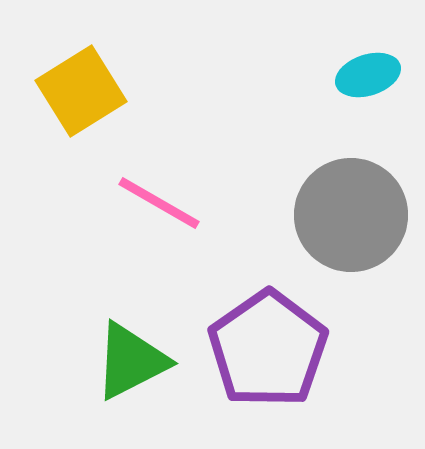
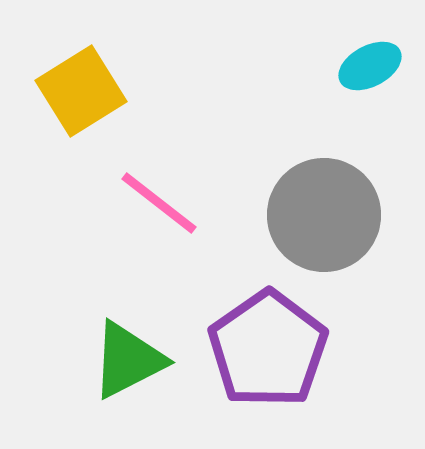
cyan ellipse: moved 2 px right, 9 px up; rotated 10 degrees counterclockwise
pink line: rotated 8 degrees clockwise
gray circle: moved 27 px left
green triangle: moved 3 px left, 1 px up
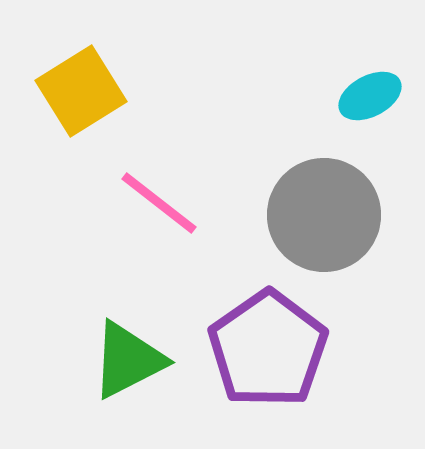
cyan ellipse: moved 30 px down
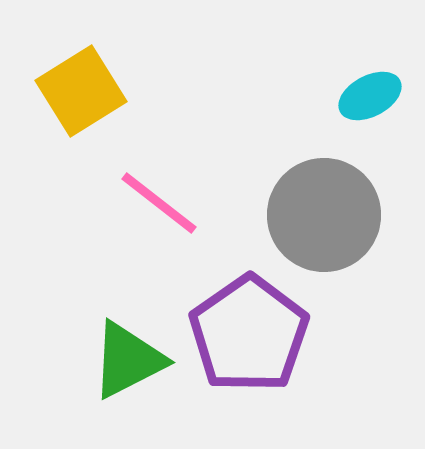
purple pentagon: moved 19 px left, 15 px up
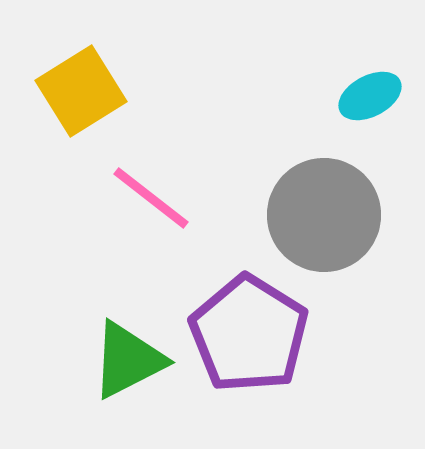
pink line: moved 8 px left, 5 px up
purple pentagon: rotated 5 degrees counterclockwise
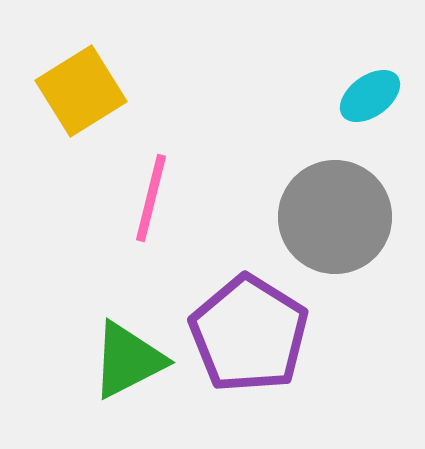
cyan ellipse: rotated 8 degrees counterclockwise
pink line: rotated 66 degrees clockwise
gray circle: moved 11 px right, 2 px down
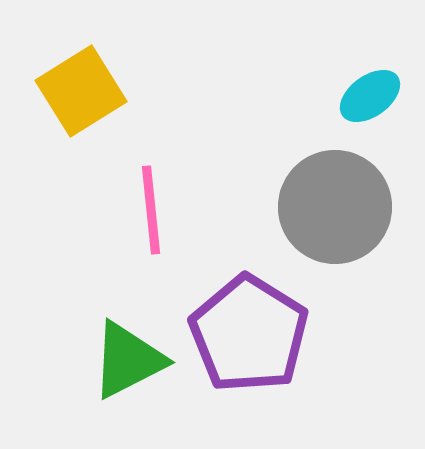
pink line: moved 12 px down; rotated 20 degrees counterclockwise
gray circle: moved 10 px up
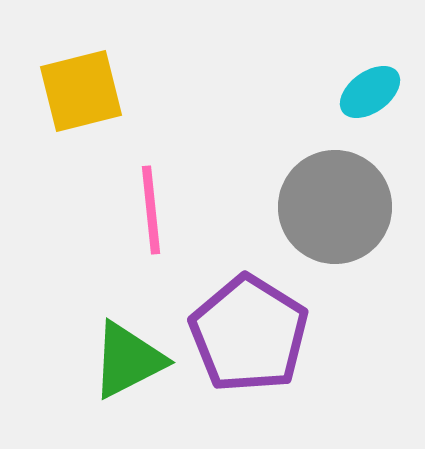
yellow square: rotated 18 degrees clockwise
cyan ellipse: moved 4 px up
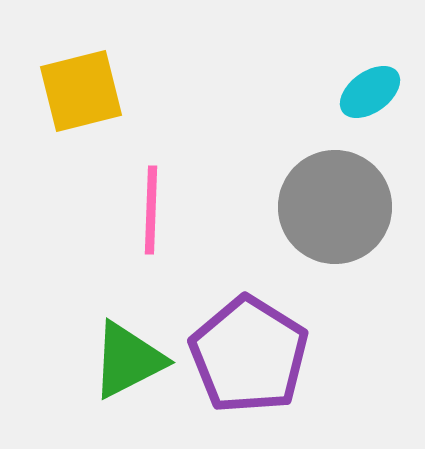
pink line: rotated 8 degrees clockwise
purple pentagon: moved 21 px down
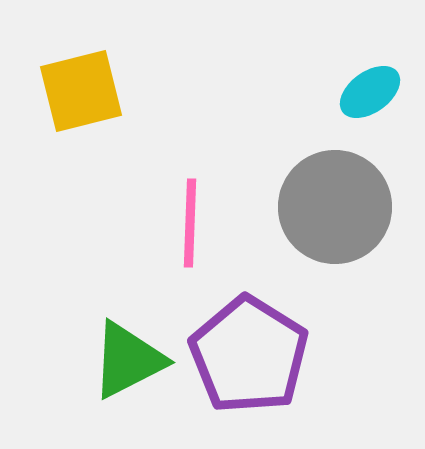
pink line: moved 39 px right, 13 px down
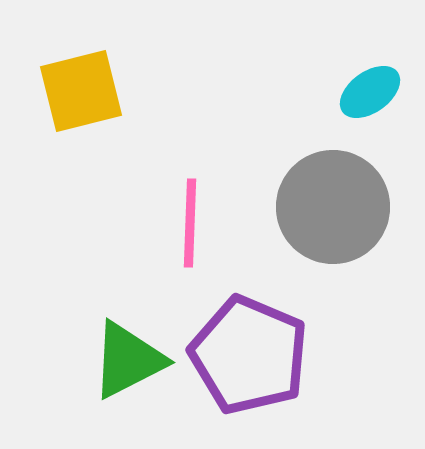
gray circle: moved 2 px left
purple pentagon: rotated 9 degrees counterclockwise
